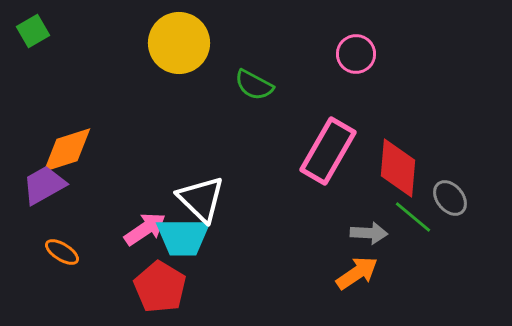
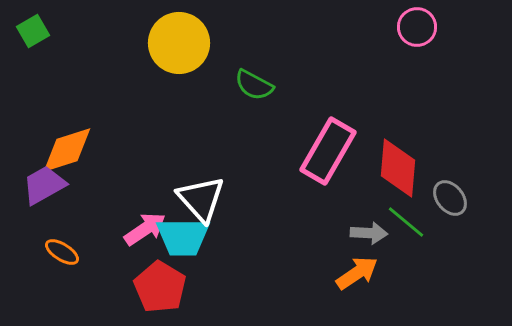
pink circle: moved 61 px right, 27 px up
white triangle: rotated 4 degrees clockwise
green line: moved 7 px left, 5 px down
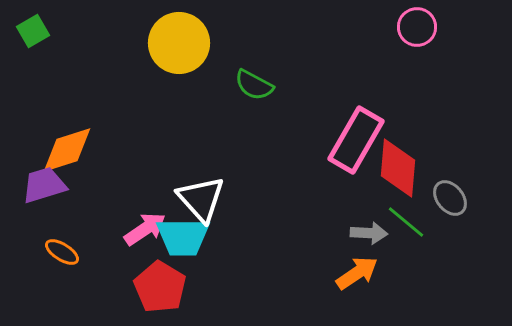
pink rectangle: moved 28 px right, 11 px up
purple trapezoid: rotated 12 degrees clockwise
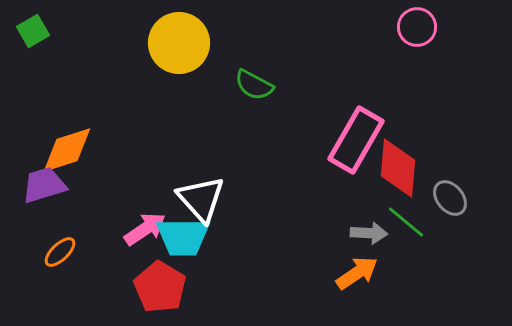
orange ellipse: moved 2 px left; rotated 76 degrees counterclockwise
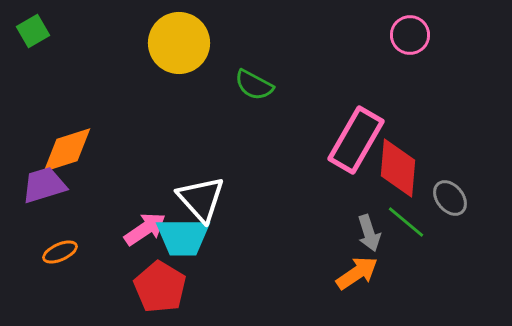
pink circle: moved 7 px left, 8 px down
gray arrow: rotated 69 degrees clockwise
orange ellipse: rotated 20 degrees clockwise
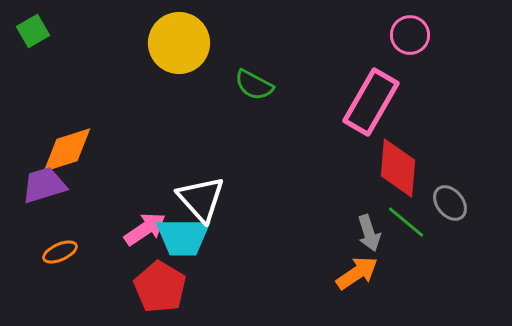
pink rectangle: moved 15 px right, 38 px up
gray ellipse: moved 5 px down
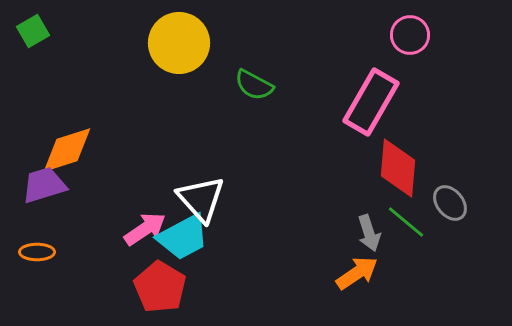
cyan trapezoid: rotated 28 degrees counterclockwise
orange ellipse: moved 23 px left; rotated 24 degrees clockwise
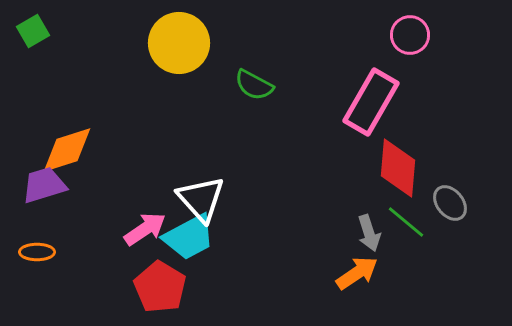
cyan trapezoid: moved 6 px right
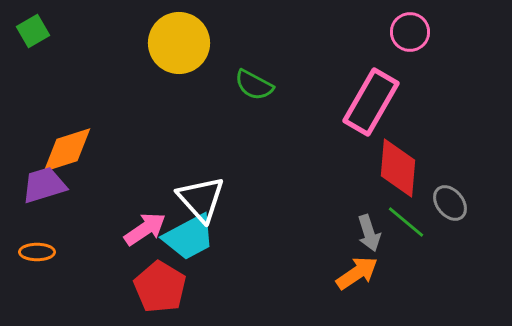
pink circle: moved 3 px up
